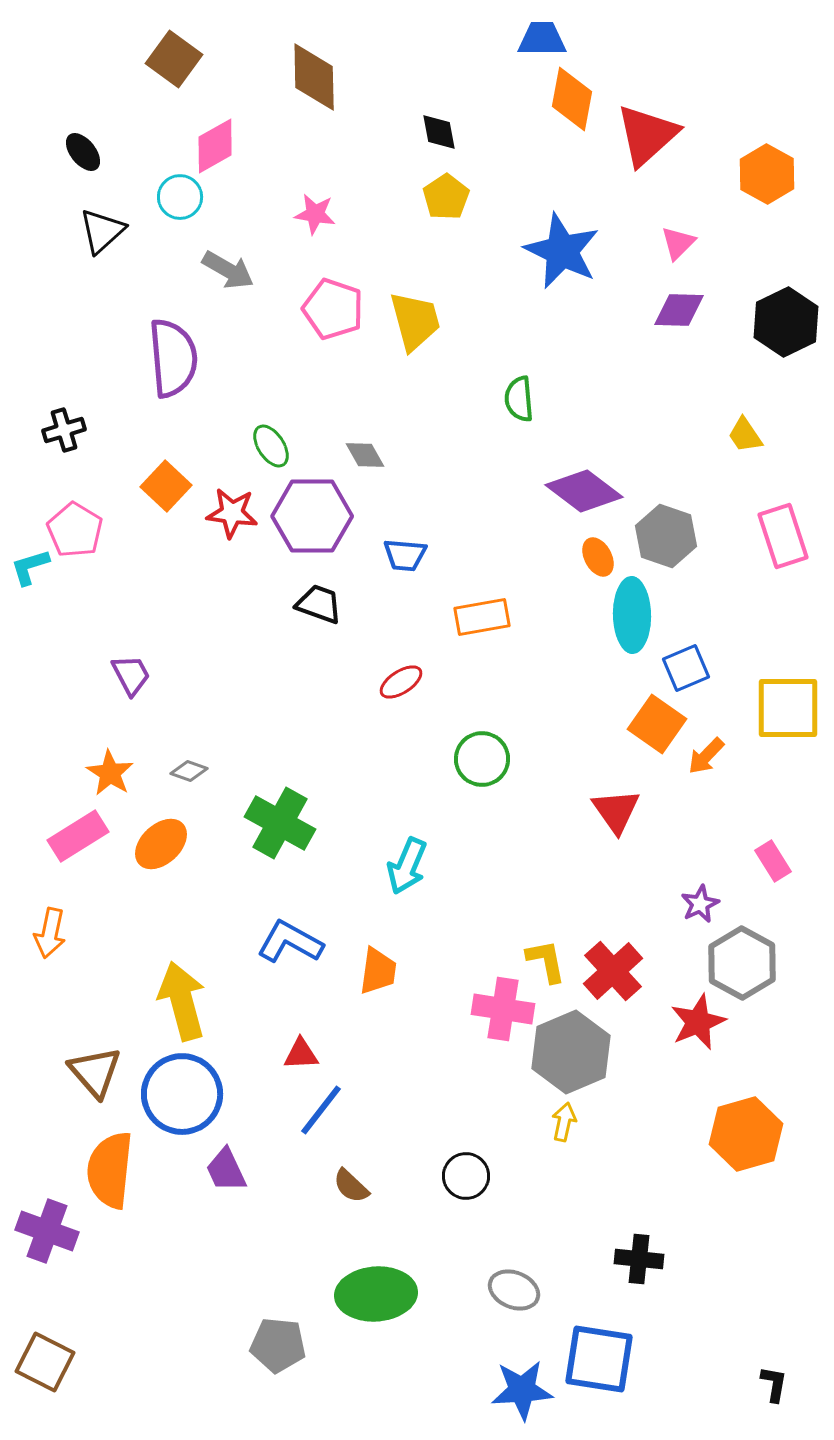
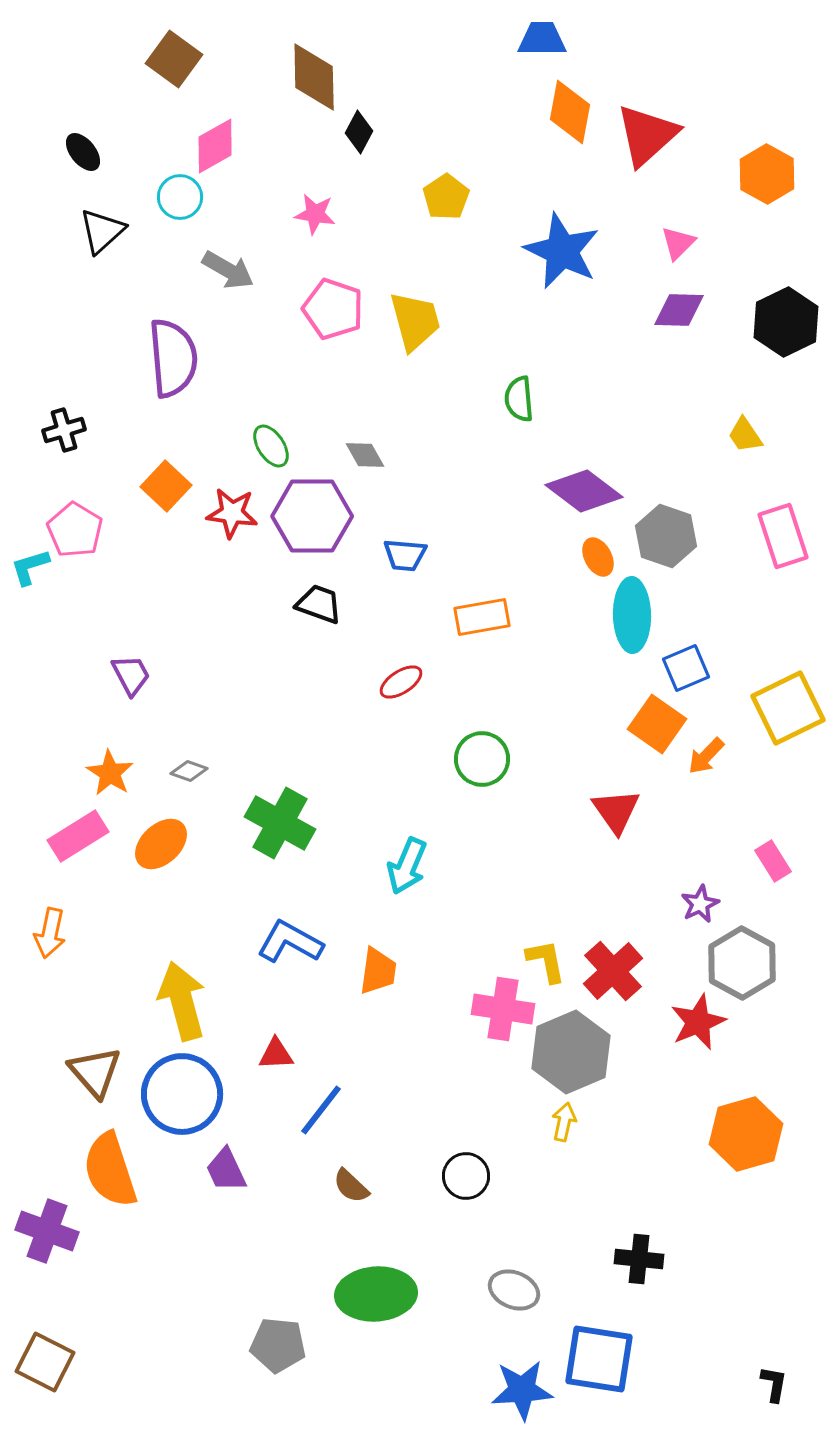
orange diamond at (572, 99): moved 2 px left, 13 px down
black diamond at (439, 132): moved 80 px left; rotated 39 degrees clockwise
yellow square at (788, 708): rotated 26 degrees counterclockwise
red triangle at (301, 1054): moved 25 px left
orange semicircle at (110, 1170): rotated 24 degrees counterclockwise
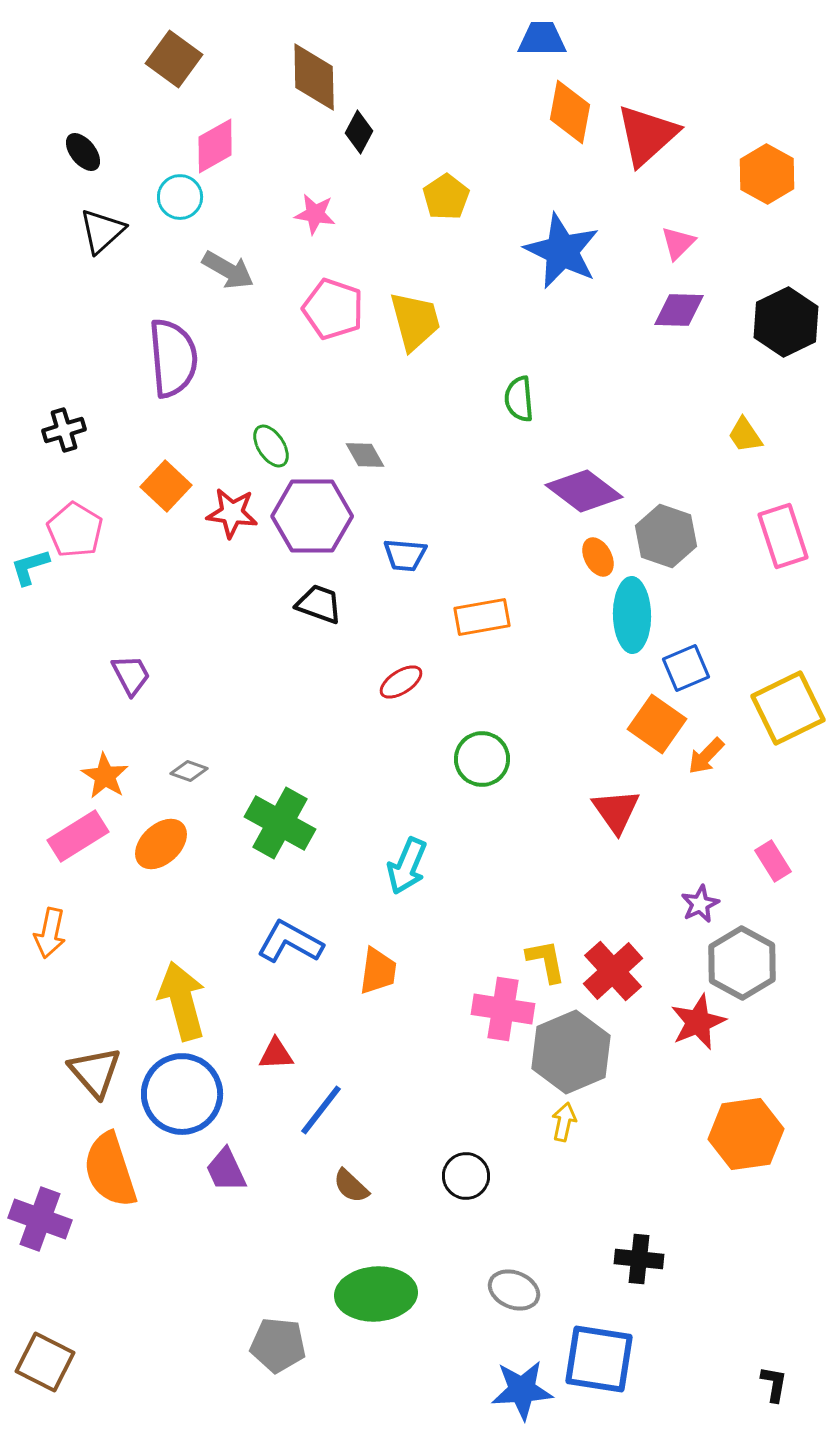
orange star at (110, 773): moved 5 px left, 3 px down
orange hexagon at (746, 1134): rotated 8 degrees clockwise
purple cross at (47, 1231): moved 7 px left, 12 px up
